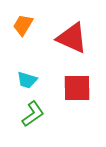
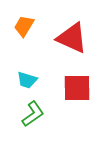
orange trapezoid: moved 1 px right, 1 px down
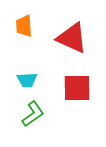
orange trapezoid: rotated 35 degrees counterclockwise
cyan trapezoid: rotated 20 degrees counterclockwise
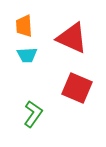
cyan trapezoid: moved 25 px up
red square: rotated 24 degrees clockwise
green L-shape: rotated 20 degrees counterclockwise
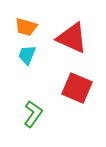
orange trapezoid: moved 2 px right, 1 px down; rotated 70 degrees counterclockwise
cyan trapezoid: rotated 115 degrees clockwise
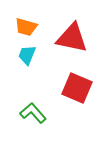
red triangle: rotated 12 degrees counterclockwise
green L-shape: moved 1 px up; rotated 76 degrees counterclockwise
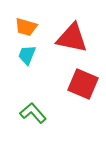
red square: moved 6 px right, 4 px up
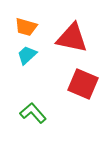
cyan trapezoid: rotated 25 degrees clockwise
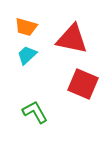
red triangle: moved 1 px down
green L-shape: moved 2 px right, 1 px up; rotated 12 degrees clockwise
